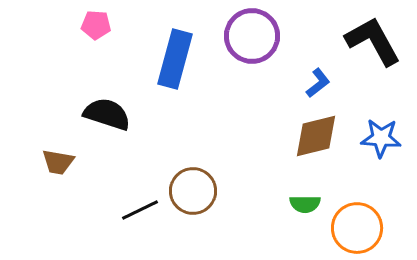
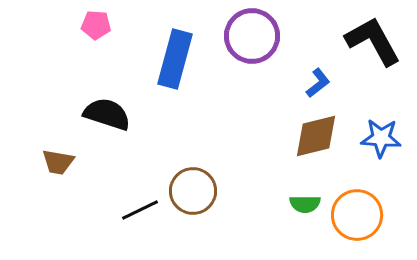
orange circle: moved 13 px up
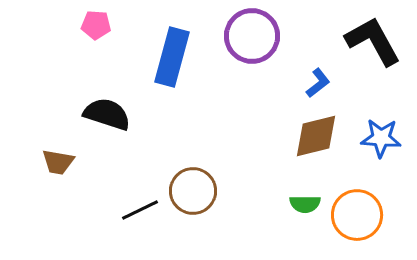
blue rectangle: moved 3 px left, 2 px up
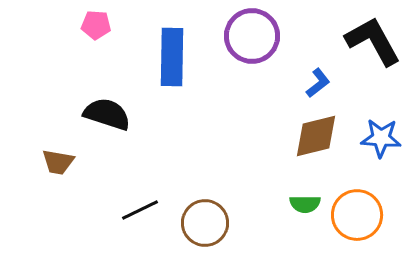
blue rectangle: rotated 14 degrees counterclockwise
brown circle: moved 12 px right, 32 px down
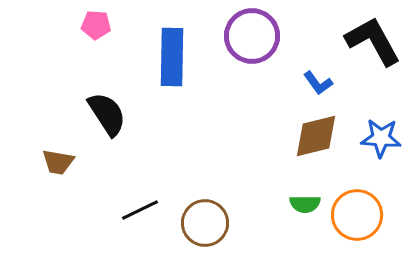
blue L-shape: rotated 92 degrees clockwise
black semicircle: rotated 39 degrees clockwise
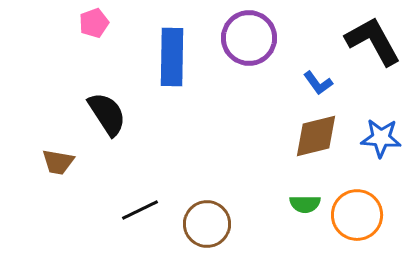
pink pentagon: moved 2 px left, 2 px up; rotated 24 degrees counterclockwise
purple circle: moved 3 px left, 2 px down
brown circle: moved 2 px right, 1 px down
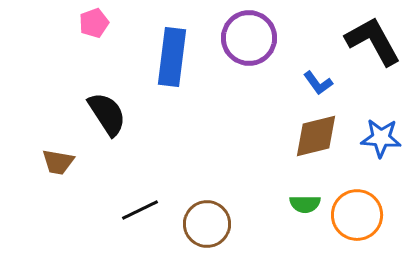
blue rectangle: rotated 6 degrees clockwise
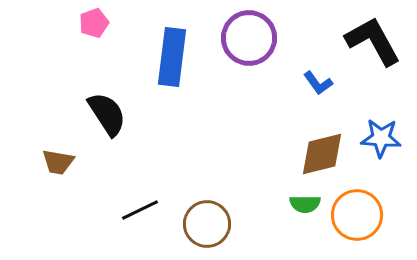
brown diamond: moved 6 px right, 18 px down
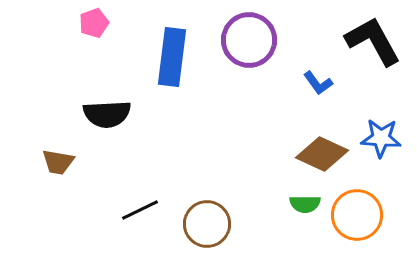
purple circle: moved 2 px down
black semicircle: rotated 120 degrees clockwise
brown diamond: rotated 39 degrees clockwise
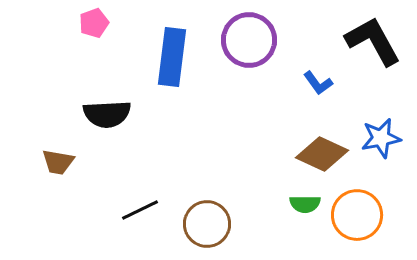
blue star: rotated 15 degrees counterclockwise
